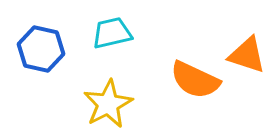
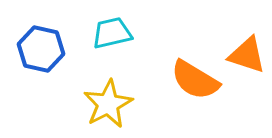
orange semicircle: rotated 6 degrees clockwise
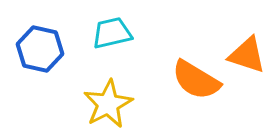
blue hexagon: moved 1 px left
orange semicircle: moved 1 px right
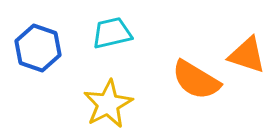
blue hexagon: moved 2 px left, 1 px up; rotated 6 degrees clockwise
